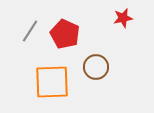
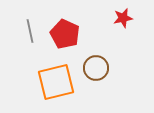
gray line: rotated 45 degrees counterclockwise
brown circle: moved 1 px down
orange square: moved 4 px right; rotated 12 degrees counterclockwise
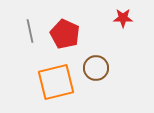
red star: rotated 12 degrees clockwise
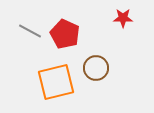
gray line: rotated 50 degrees counterclockwise
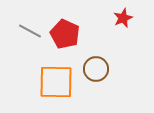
red star: rotated 24 degrees counterclockwise
brown circle: moved 1 px down
orange square: rotated 15 degrees clockwise
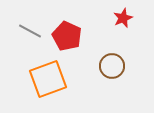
red pentagon: moved 2 px right, 2 px down
brown circle: moved 16 px right, 3 px up
orange square: moved 8 px left, 3 px up; rotated 21 degrees counterclockwise
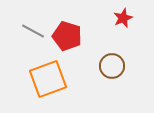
gray line: moved 3 px right
red pentagon: rotated 8 degrees counterclockwise
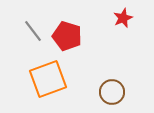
gray line: rotated 25 degrees clockwise
brown circle: moved 26 px down
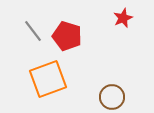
brown circle: moved 5 px down
